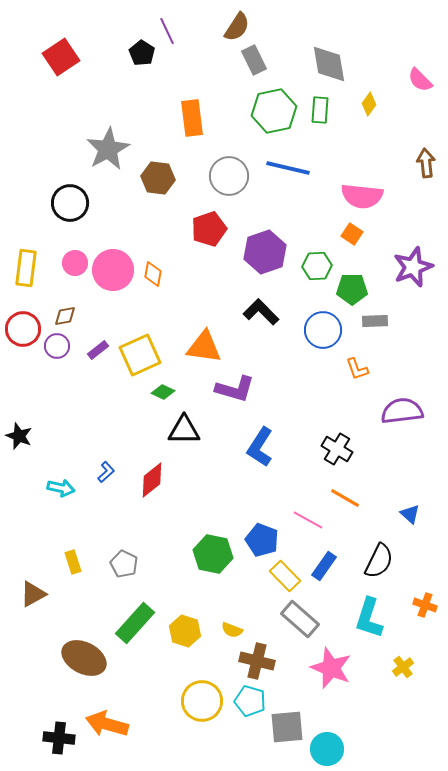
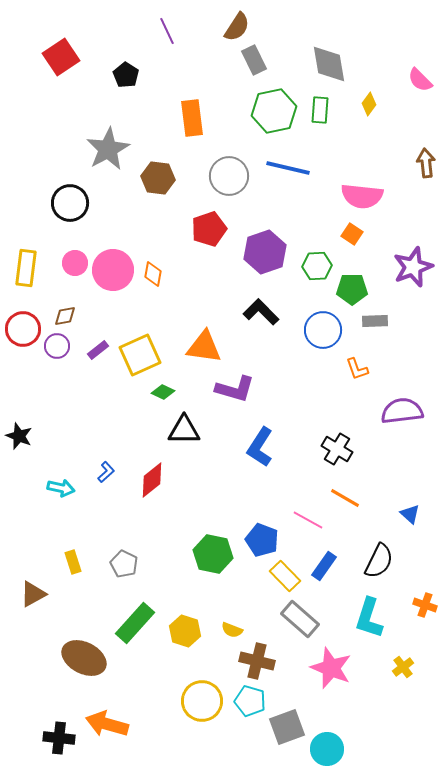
black pentagon at (142, 53): moved 16 px left, 22 px down
gray square at (287, 727): rotated 15 degrees counterclockwise
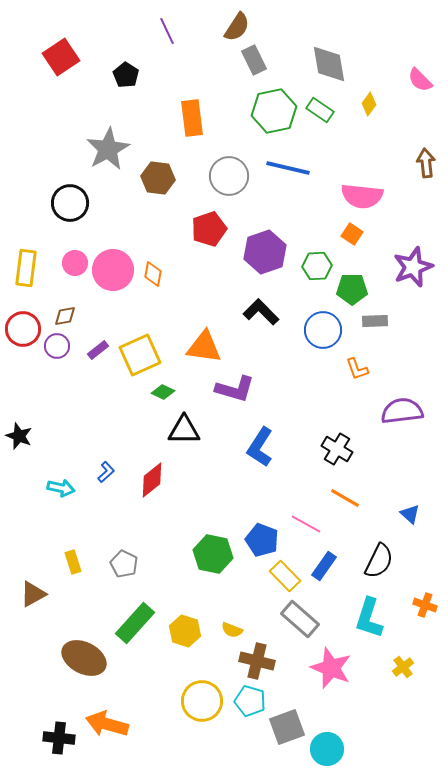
green rectangle at (320, 110): rotated 60 degrees counterclockwise
pink line at (308, 520): moved 2 px left, 4 px down
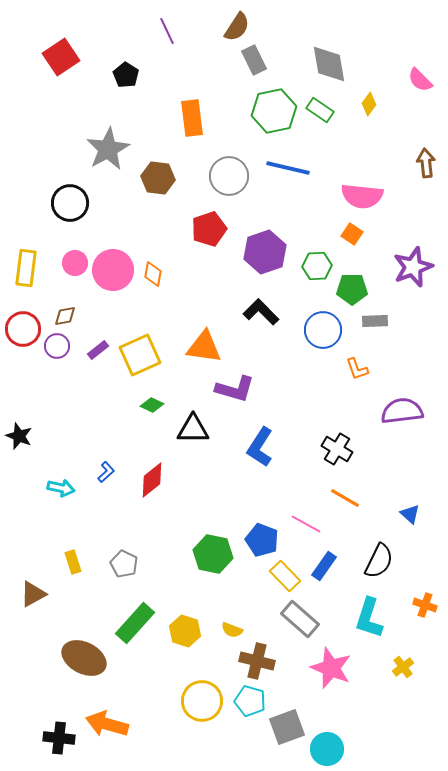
green diamond at (163, 392): moved 11 px left, 13 px down
black triangle at (184, 430): moved 9 px right, 1 px up
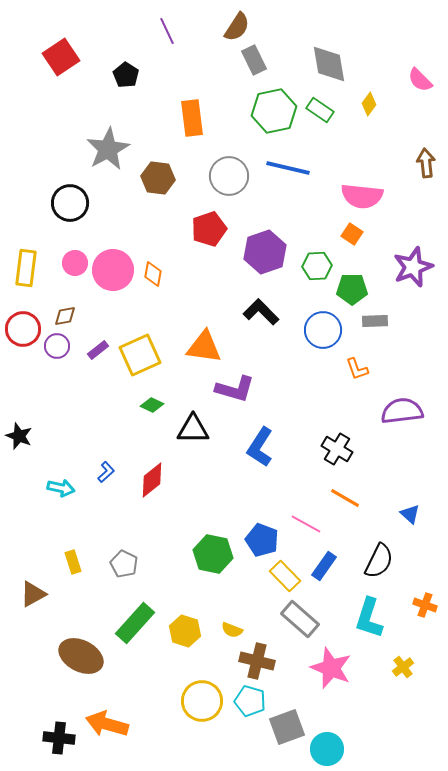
brown ellipse at (84, 658): moved 3 px left, 2 px up
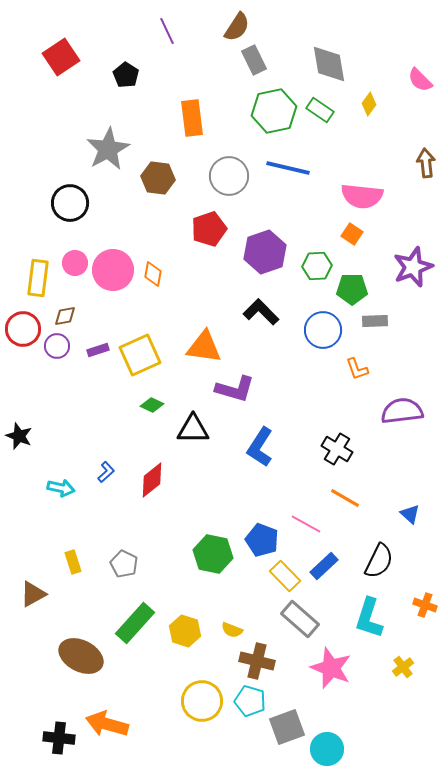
yellow rectangle at (26, 268): moved 12 px right, 10 px down
purple rectangle at (98, 350): rotated 20 degrees clockwise
blue rectangle at (324, 566): rotated 12 degrees clockwise
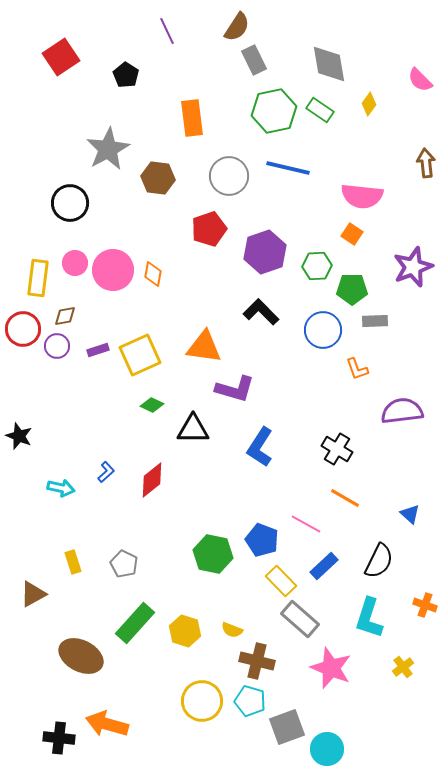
yellow rectangle at (285, 576): moved 4 px left, 5 px down
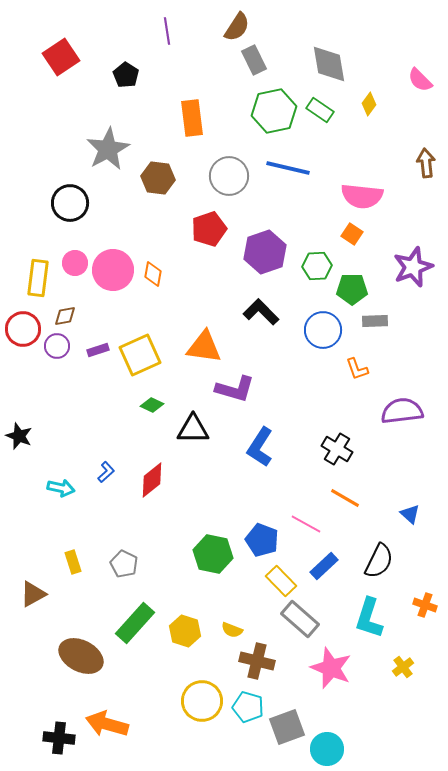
purple line at (167, 31): rotated 16 degrees clockwise
cyan pentagon at (250, 701): moved 2 px left, 6 px down
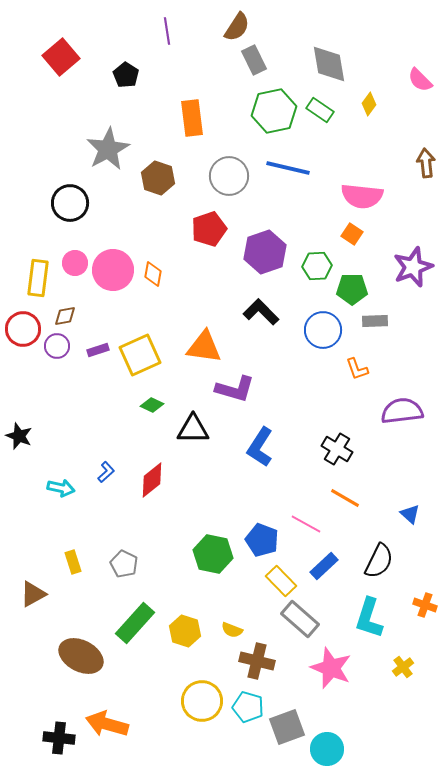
red square at (61, 57): rotated 6 degrees counterclockwise
brown hexagon at (158, 178): rotated 12 degrees clockwise
